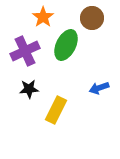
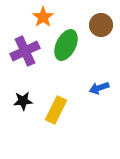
brown circle: moved 9 px right, 7 px down
black star: moved 6 px left, 12 px down
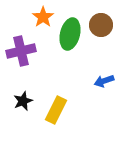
green ellipse: moved 4 px right, 11 px up; rotated 12 degrees counterclockwise
purple cross: moved 4 px left; rotated 12 degrees clockwise
blue arrow: moved 5 px right, 7 px up
black star: rotated 18 degrees counterclockwise
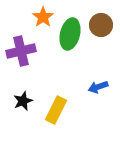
blue arrow: moved 6 px left, 6 px down
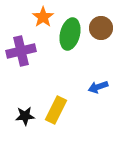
brown circle: moved 3 px down
black star: moved 2 px right, 15 px down; rotated 18 degrees clockwise
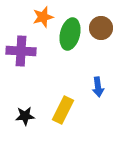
orange star: rotated 20 degrees clockwise
purple cross: rotated 16 degrees clockwise
blue arrow: rotated 78 degrees counterclockwise
yellow rectangle: moved 7 px right
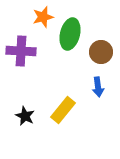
brown circle: moved 24 px down
yellow rectangle: rotated 12 degrees clockwise
black star: rotated 30 degrees clockwise
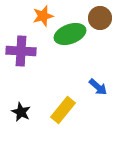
orange star: moved 1 px up
green ellipse: rotated 56 degrees clockwise
brown circle: moved 1 px left, 34 px up
blue arrow: rotated 42 degrees counterclockwise
black star: moved 4 px left, 4 px up
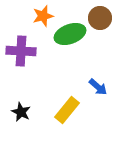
yellow rectangle: moved 4 px right
